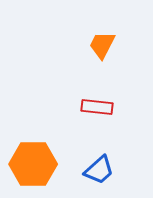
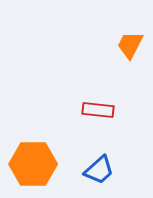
orange trapezoid: moved 28 px right
red rectangle: moved 1 px right, 3 px down
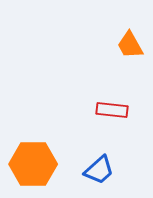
orange trapezoid: rotated 56 degrees counterclockwise
red rectangle: moved 14 px right
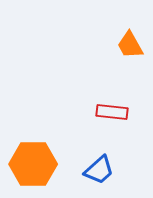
red rectangle: moved 2 px down
